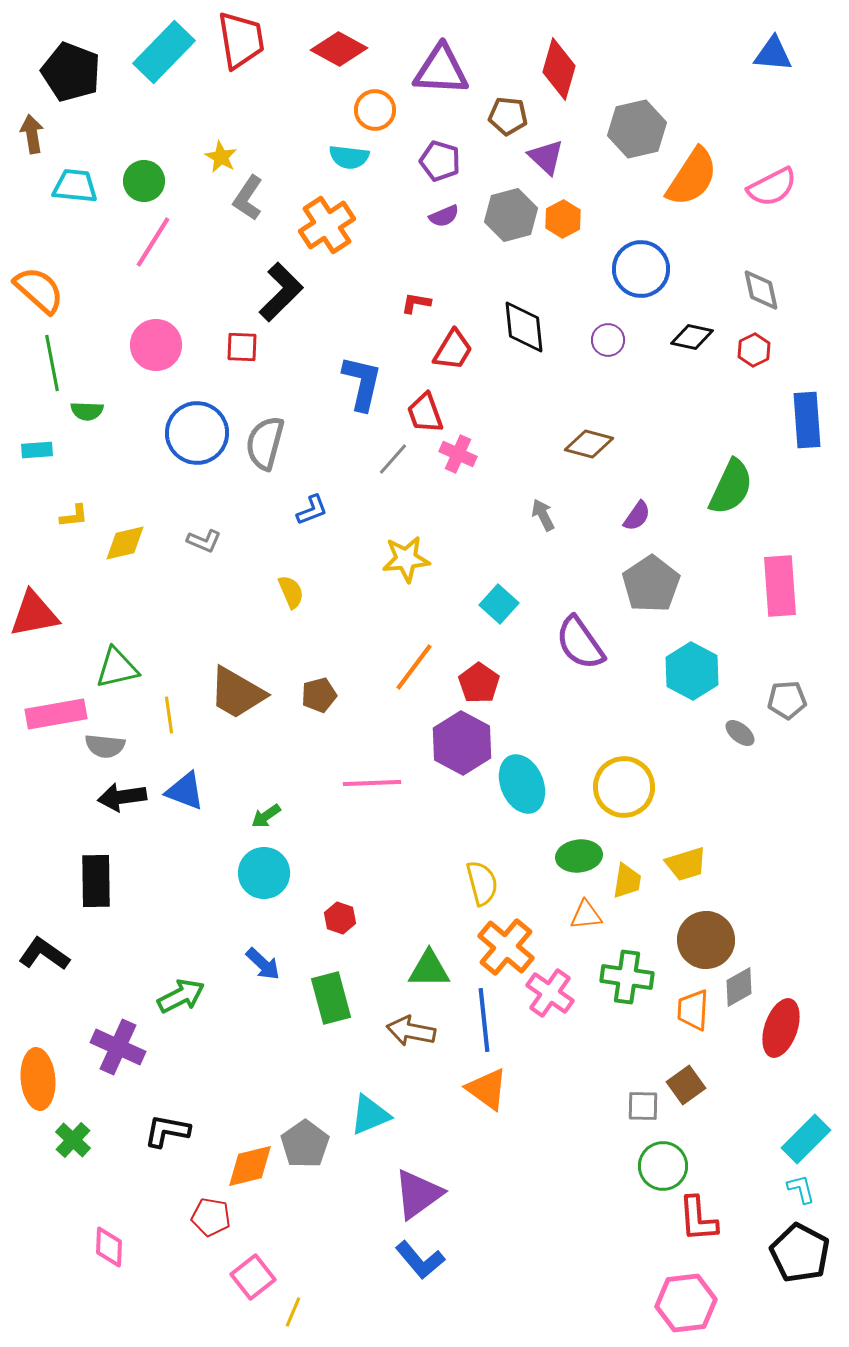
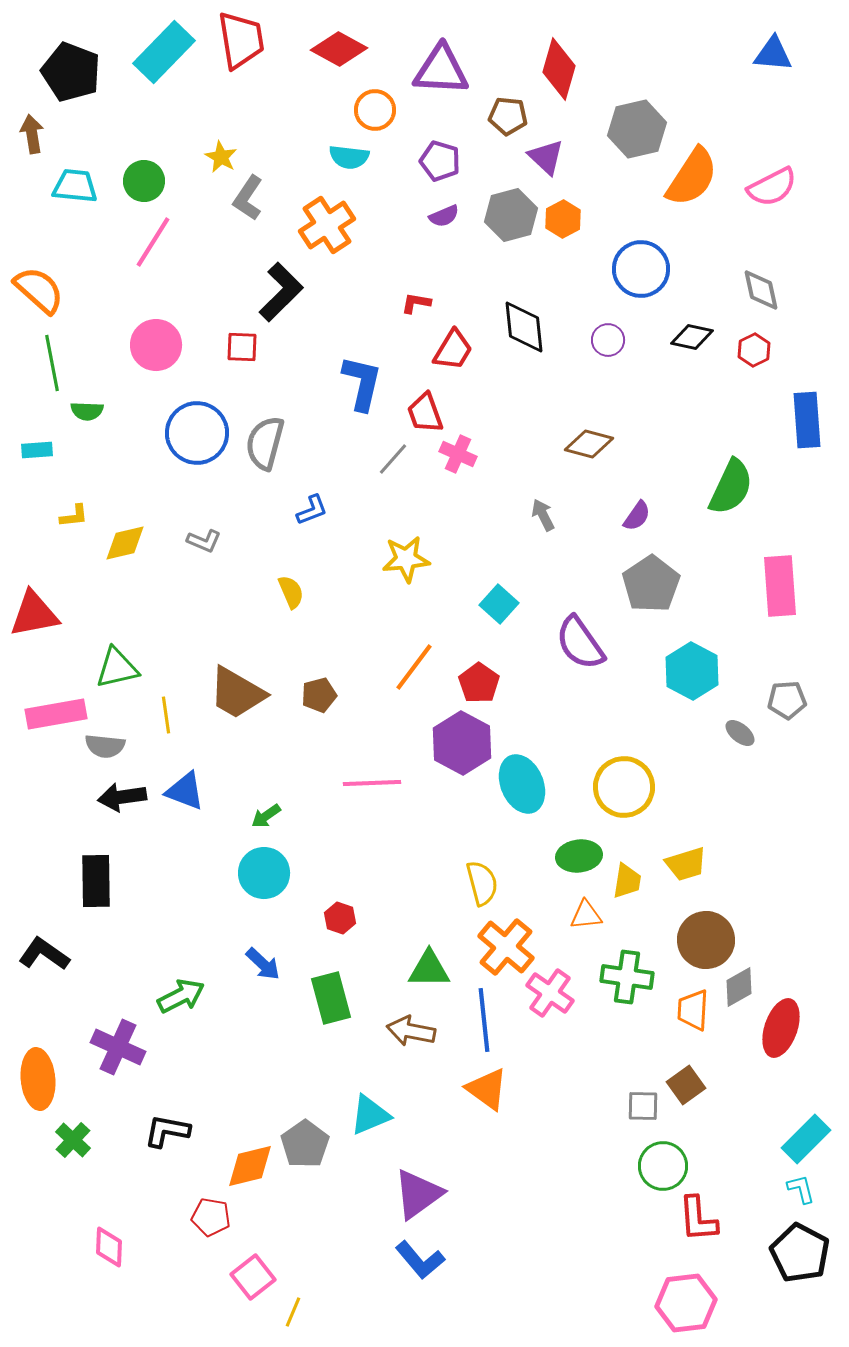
yellow line at (169, 715): moved 3 px left
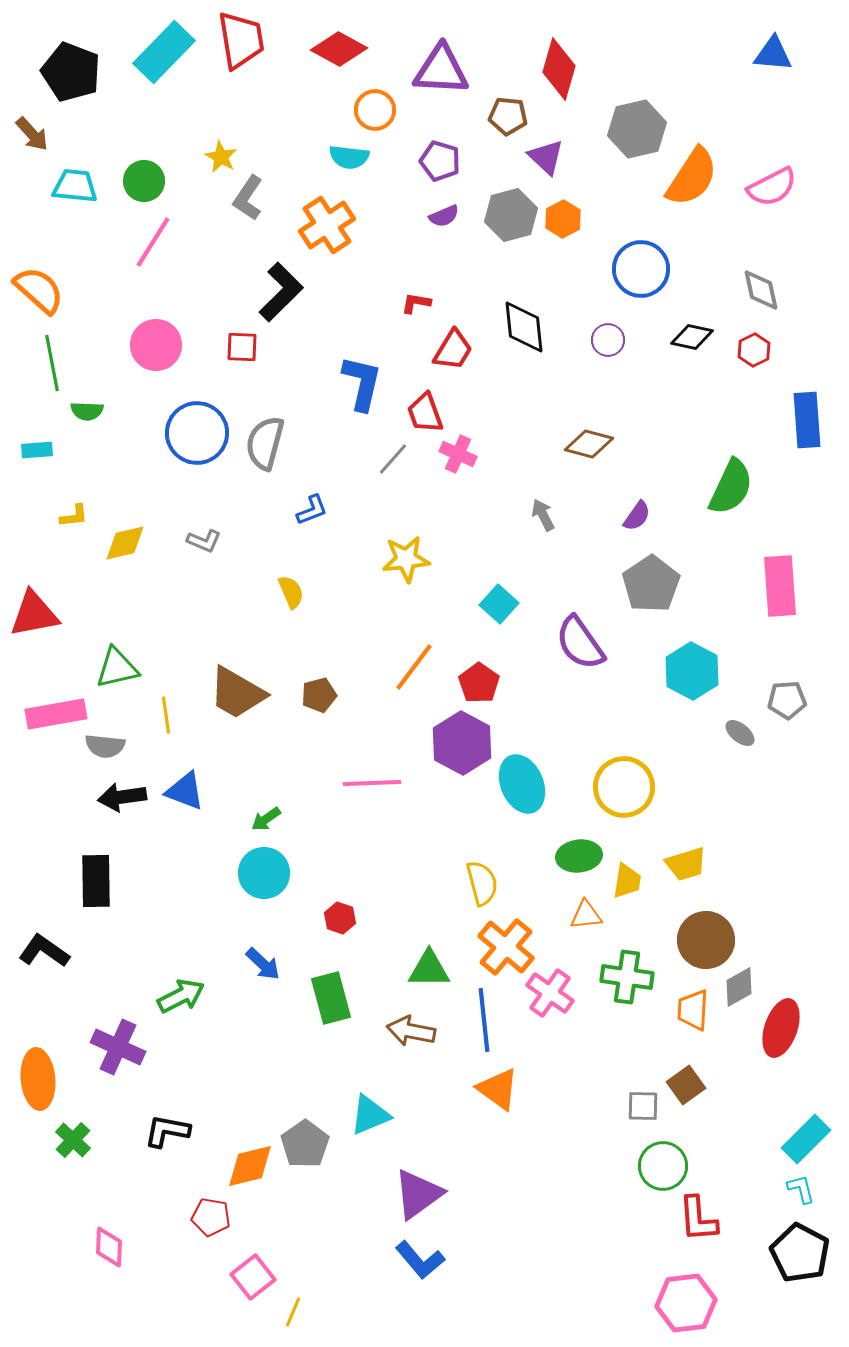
brown arrow at (32, 134): rotated 147 degrees clockwise
green arrow at (266, 816): moved 3 px down
black L-shape at (44, 954): moved 3 px up
orange triangle at (487, 1089): moved 11 px right
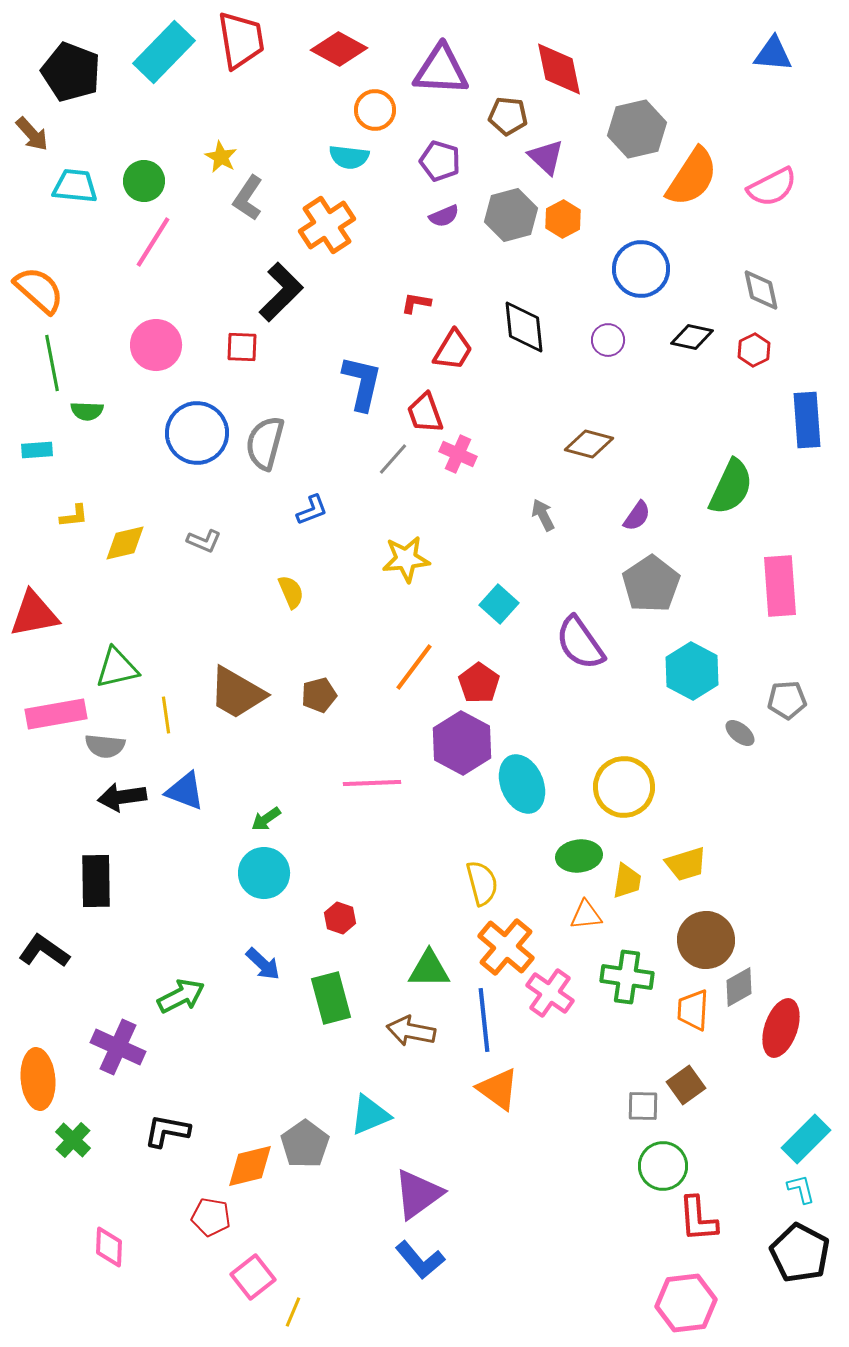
red diamond at (559, 69): rotated 28 degrees counterclockwise
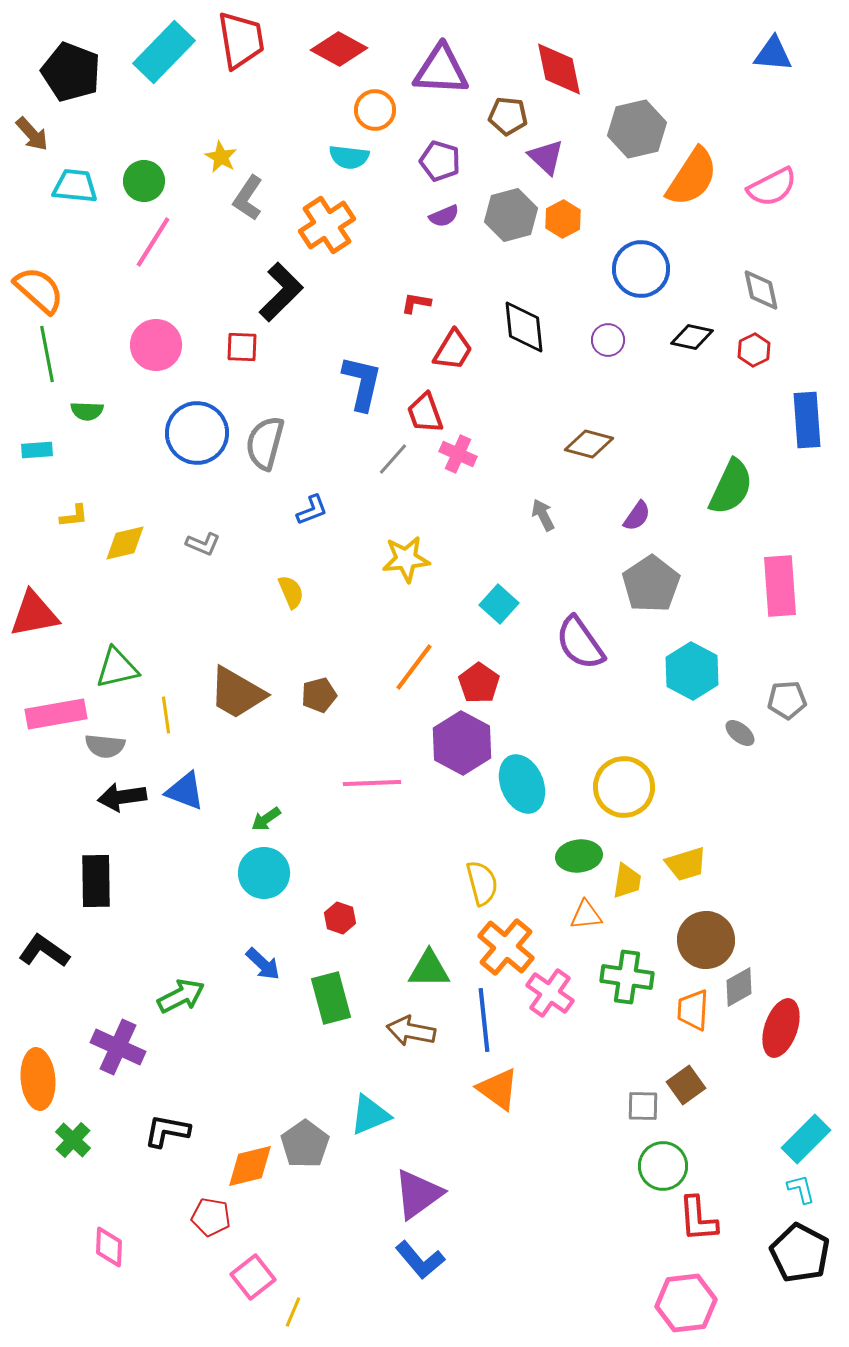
green line at (52, 363): moved 5 px left, 9 px up
gray L-shape at (204, 541): moved 1 px left, 3 px down
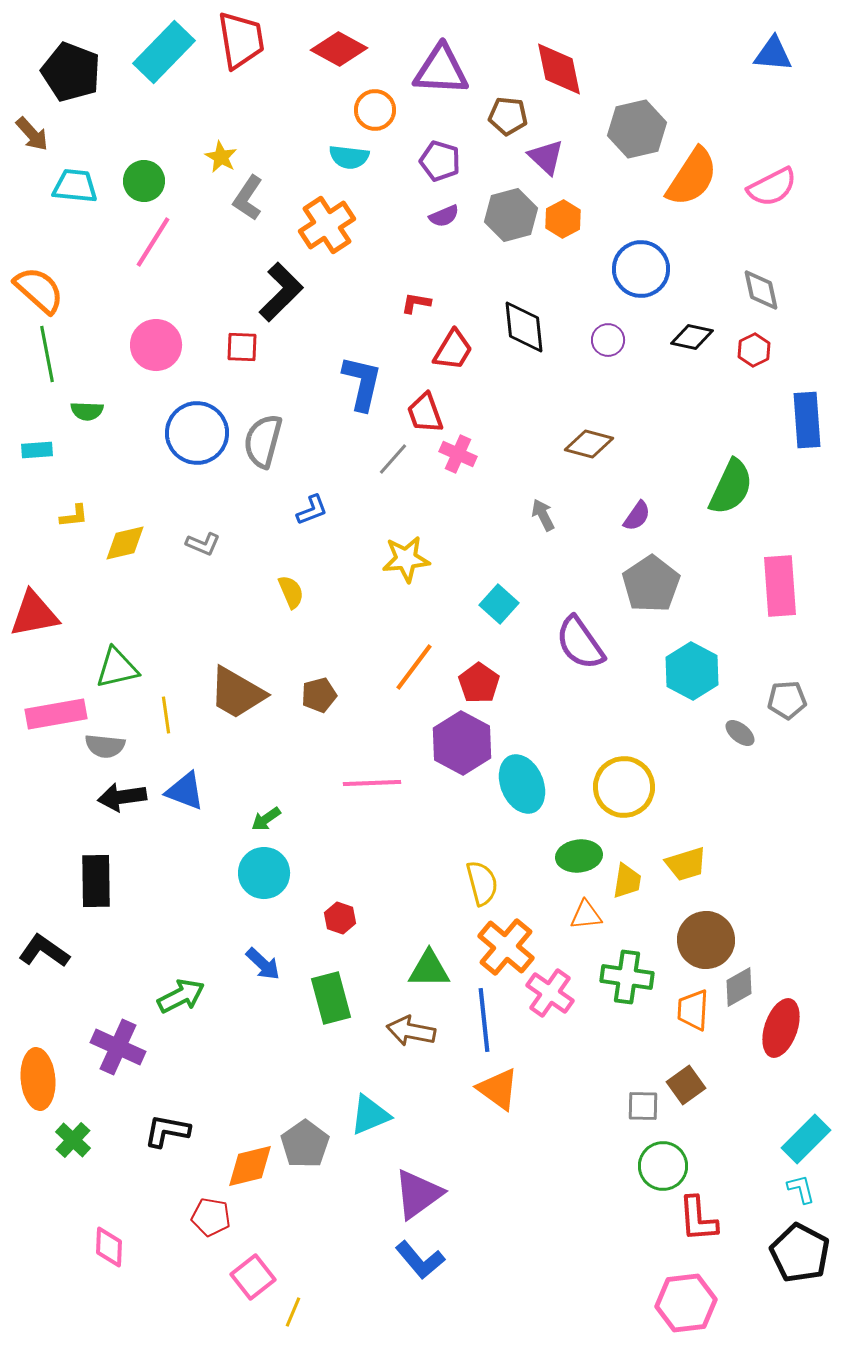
gray semicircle at (265, 443): moved 2 px left, 2 px up
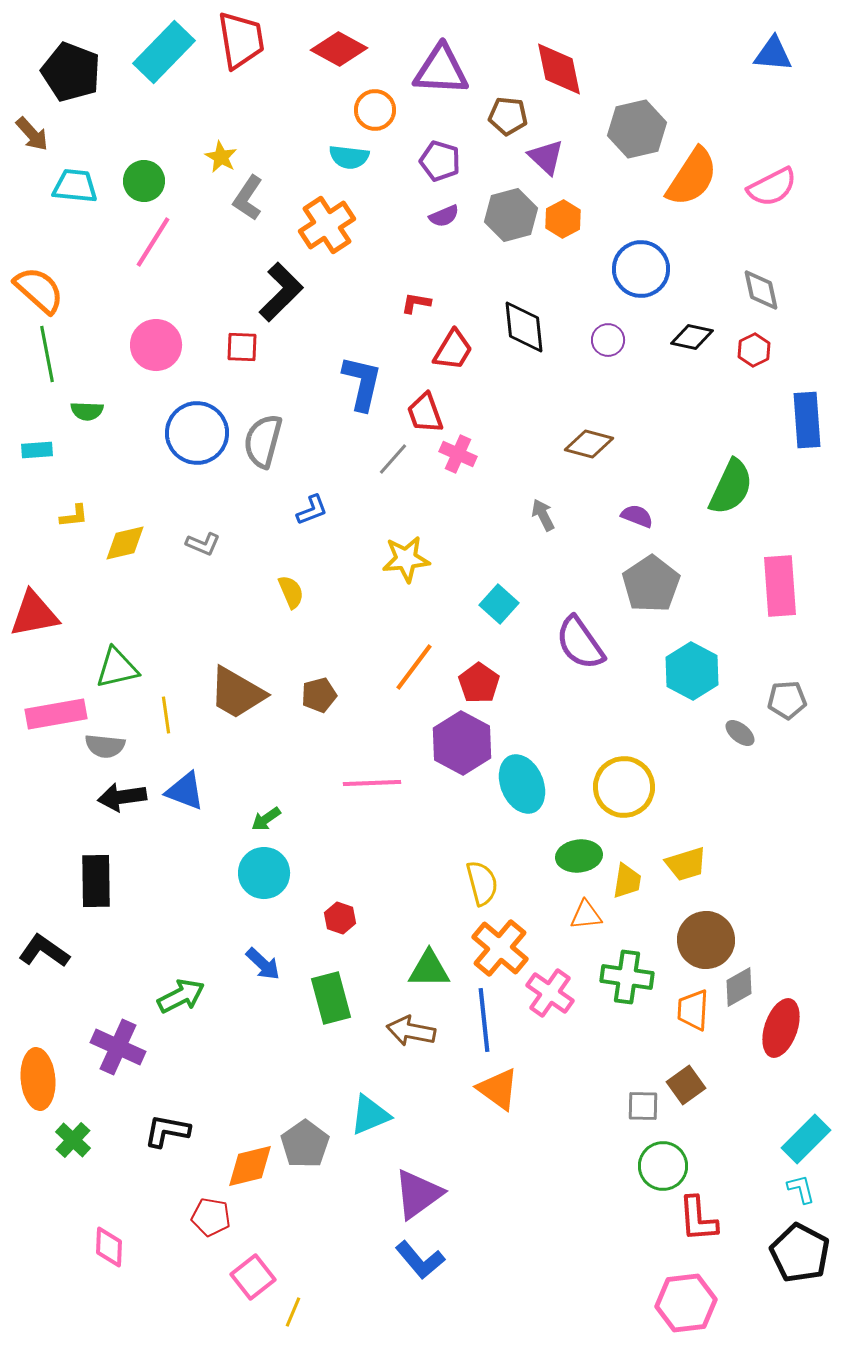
purple semicircle at (637, 516): rotated 104 degrees counterclockwise
orange cross at (506, 947): moved 6 px left, 1 px down
